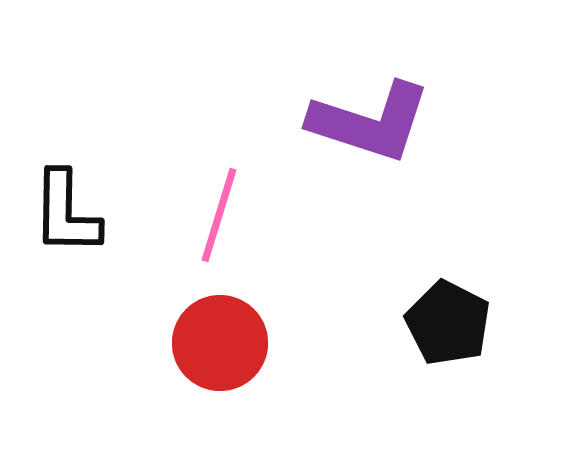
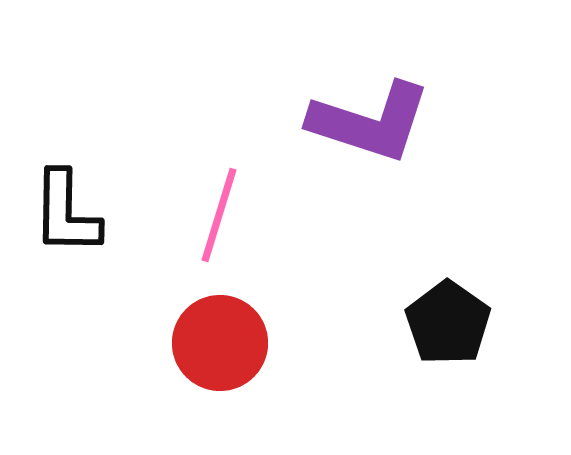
black pentagon: rotated 8 degrees clockwise
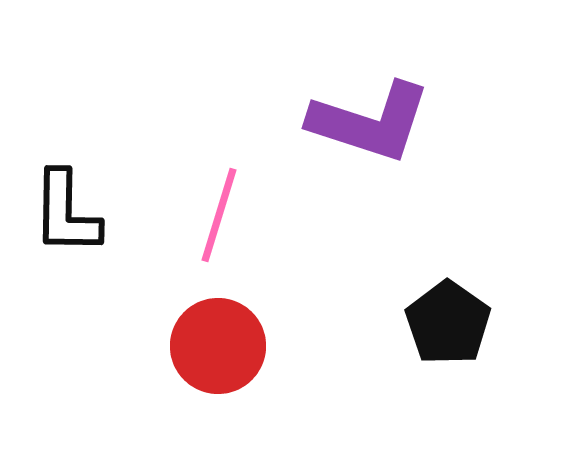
red circle: moved 2 px left, 3 px down
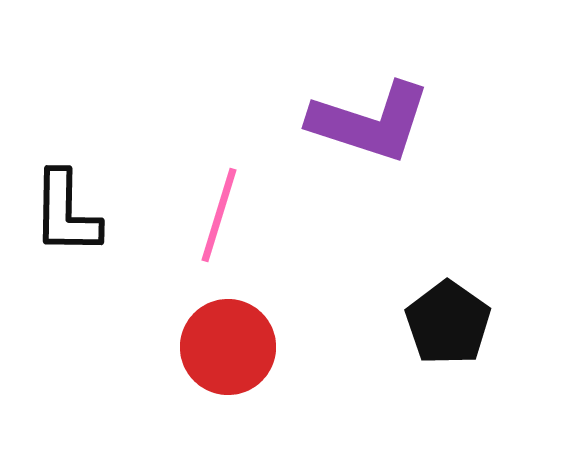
red circle: moved 10 px right, 1 px down
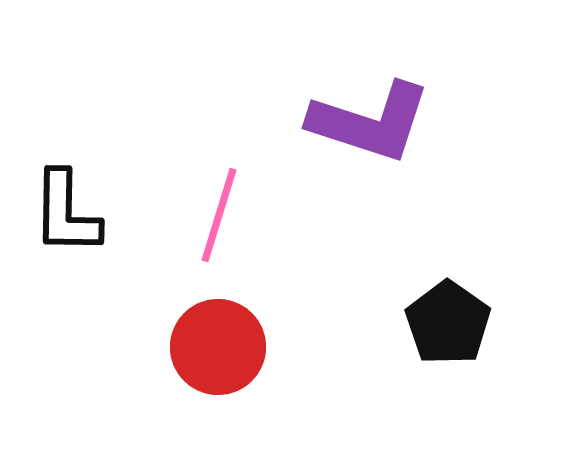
red circle: moved 10 px left
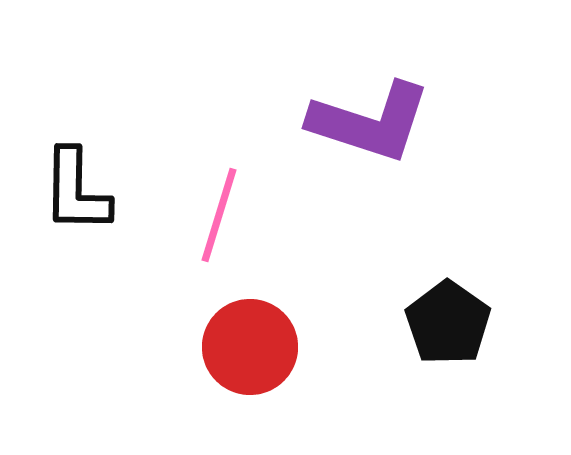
black L-shape: moved 10 px right, 22 px up
red circle: moved 32 px right
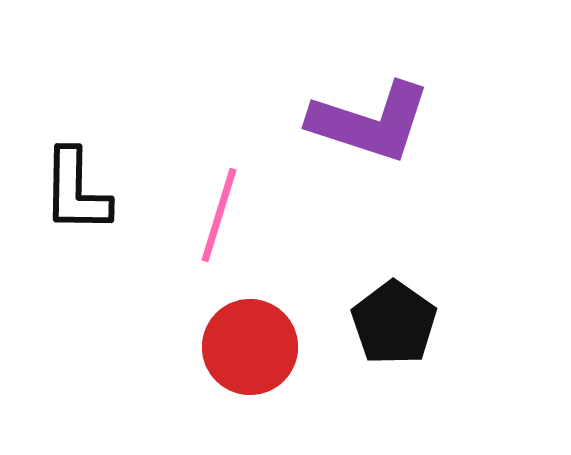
black pentagon: moved 54 px left
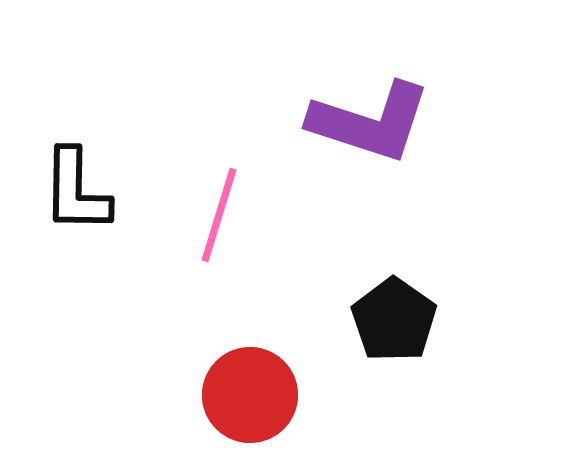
black pentagon: moved 3 px up
red circle: moved 48 px down
